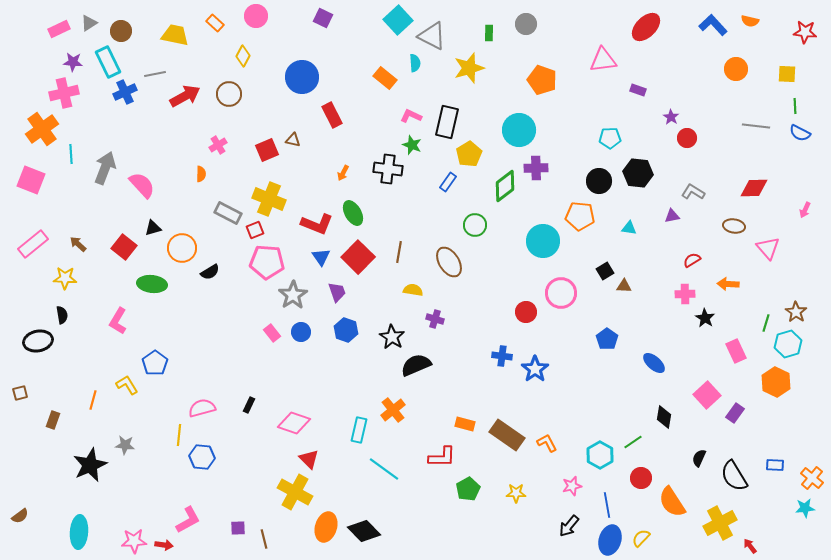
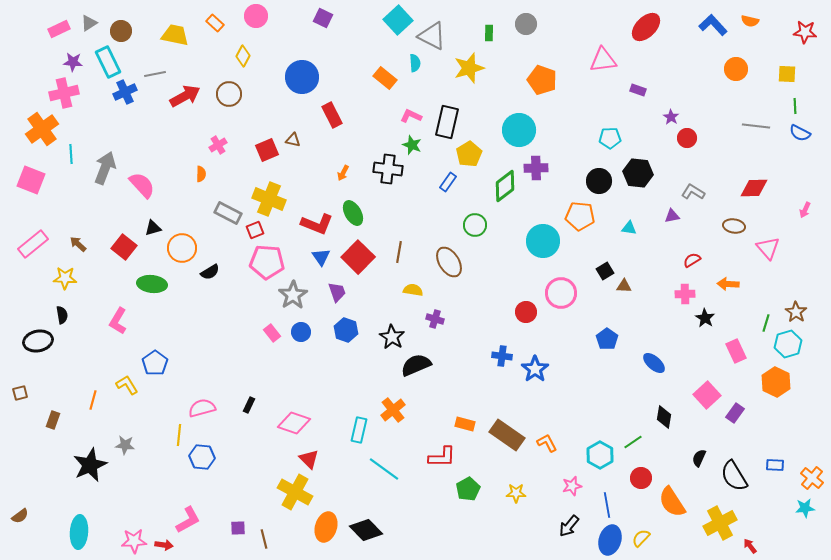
black diamond at (364, 531): moved 2 px right, 1 px up
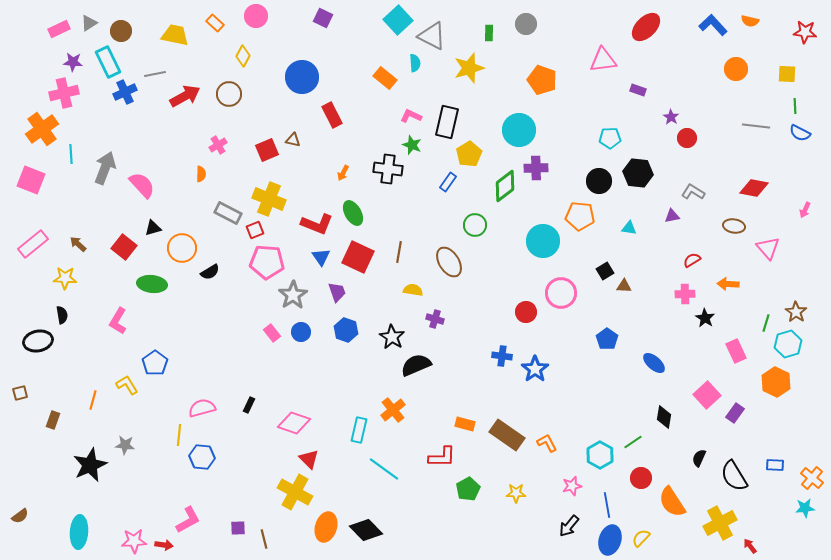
red diamond at (754, 188): rotated 12 degrees clockwise
red square at (358, 257): rotated 20 degrees counterclockwise
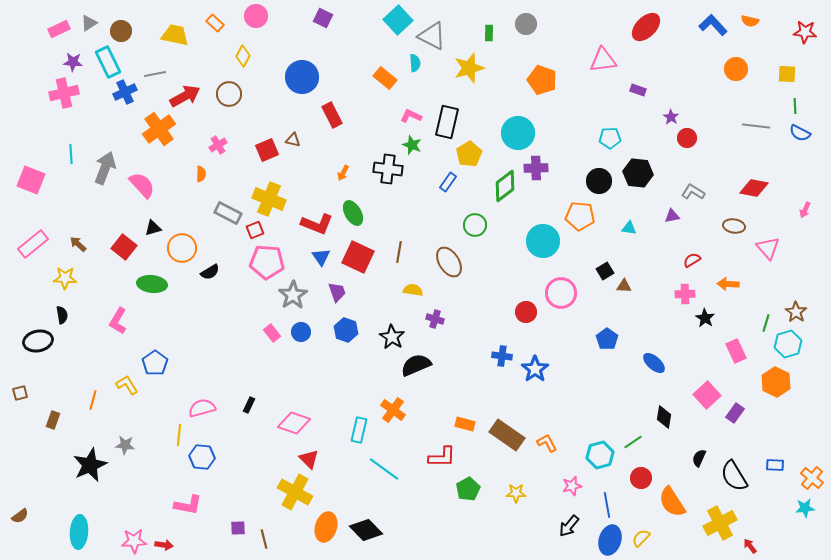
orange cross at (42, 129): moved 117 px right
cyan circle at (519, 130): moved 1 px left, 3 px down
orange cross at (393, 410): rotated 15 degrees counterclockwise
cyan hexagon at (600, 455): rotated 16 degrees clockwise
pink L-shape at (188, 520): moved 15 px up; rotated 40 degrees clockwise
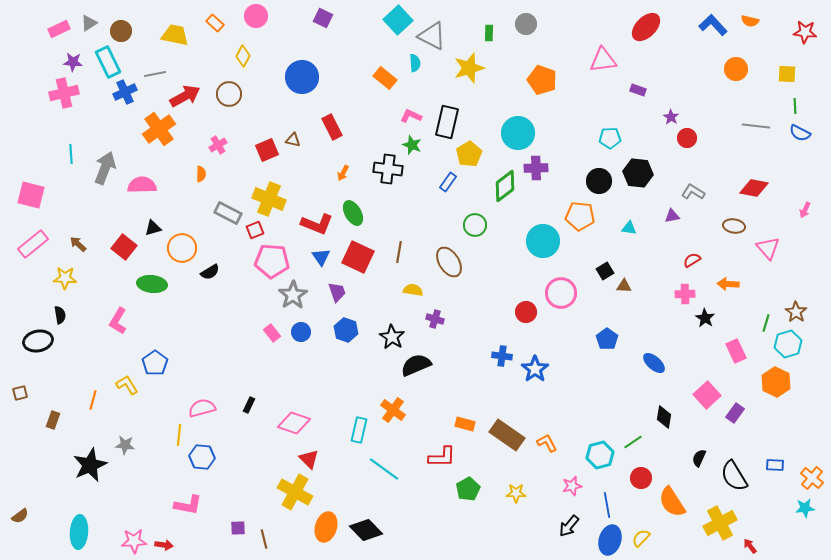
red rectangle at (332, 115): moved 12 px down
pink square at (31, 180): moved 15 px down; rotated 8 degrees counterclockwise
pink semicircle at (142, 185): rotated 48 degrees counterclockwise
pink pentagon at (267, 262): moved 5 px right, 1 px up
black semicircle at (62, 315): moved 2 px left
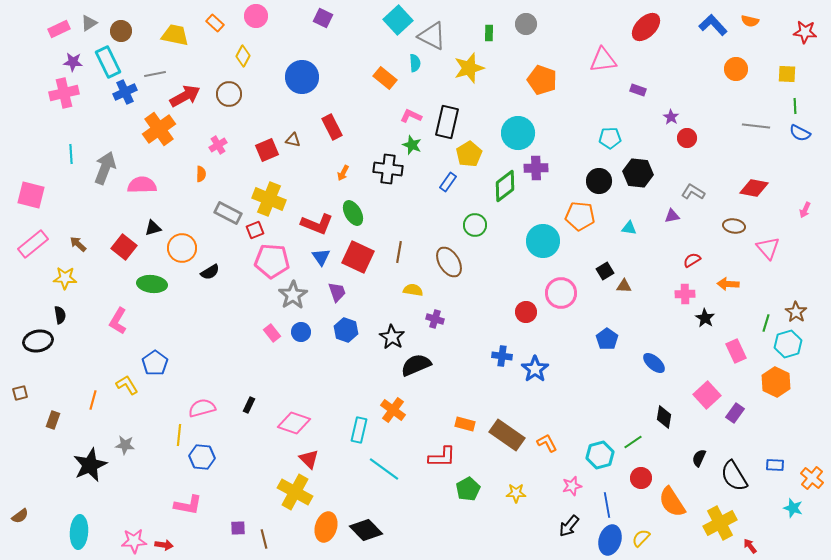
cyan star at (805, 508): moved 12 px left; rotated 24 degrees clockwise
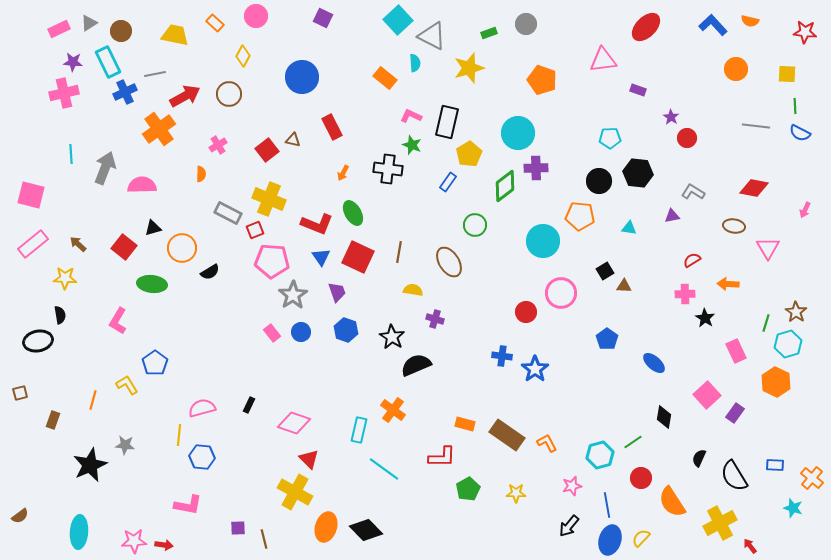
green rectangle at (489, 33): rotated 70 degrees clockwise
red square at (267, 150): rotated 15 degrees counterclockwise
pink triangle at (768, 248): rotated 10 degrees clockwise
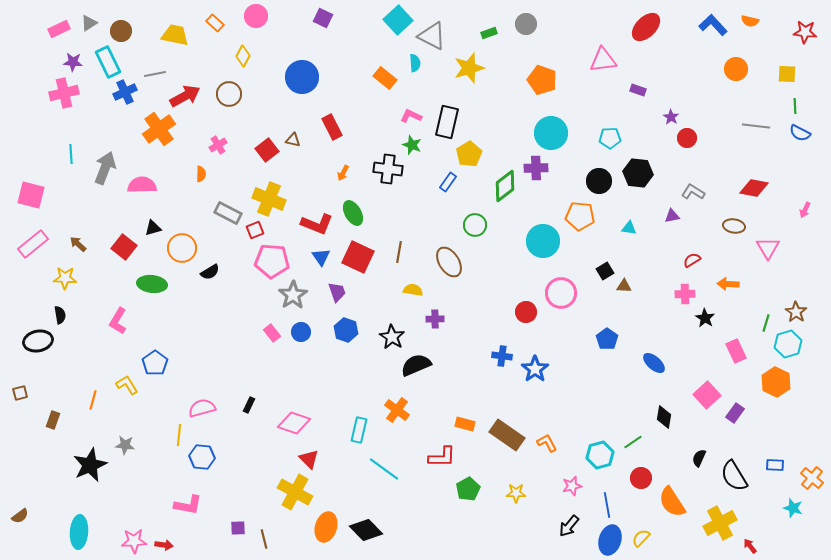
cyan circle at (518, 133): moved 33 px right
purple cross at (435, 319): rotated 18 degrees counterclockwise
orange cross at (393, 410): moved 4 px right
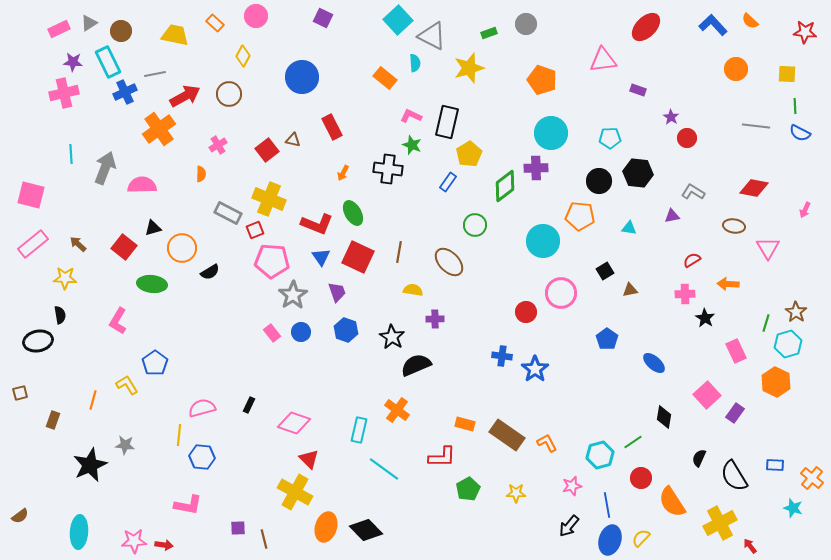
orange semicircle at (750, 21): rotated 30 degrees clockwise
brown ellipse at (449, 262): rotated 12 degrees counterclockwise
brown triangle at (624, 286): moved 6 px right, 4 px down; rotated 14 degrees counterclockwise
